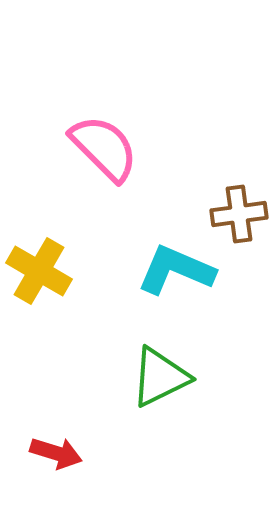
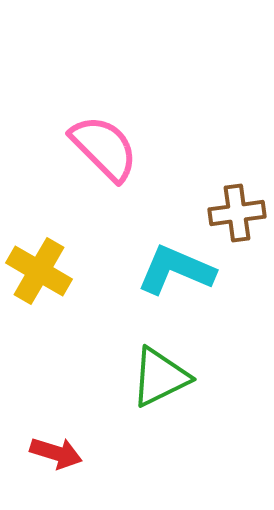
brown cross: moved 2 px left, 1 px up
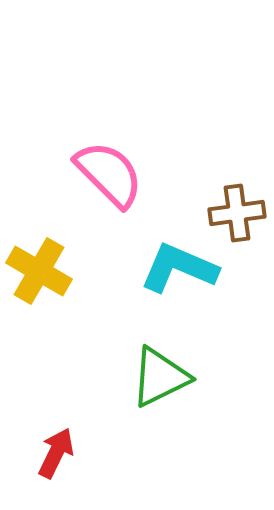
pink semicircle: moved 5 px right, 26 px down
cyan L-shape: moved 3 px right, 2 px up
red arrow: rotated 81 degrees counterclockwise
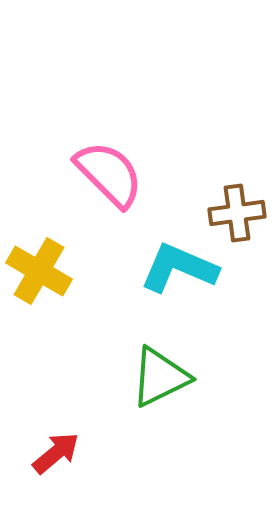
red arrow: rotated 24 degrees clockwise
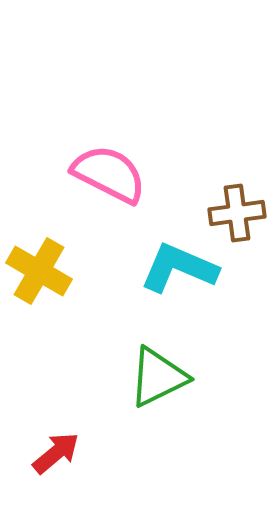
pink semicircle: rotated 18 degrees counterclockwise
green triangle: moved 2 px left
